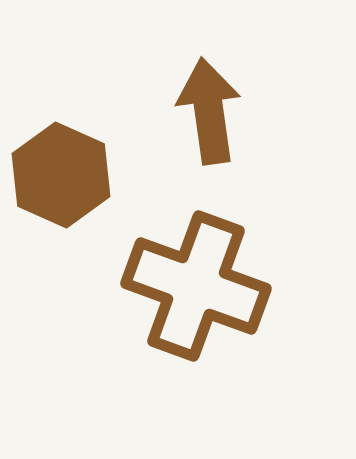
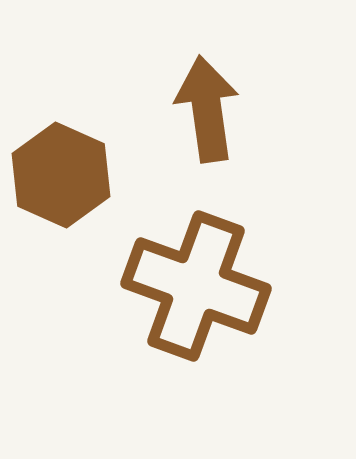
brown arrow: moved 2 px left, 2 px up
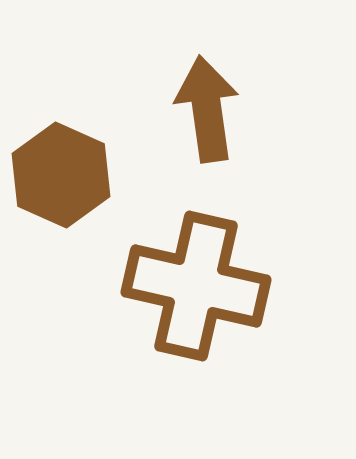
brown cross: rotated 7 degrees counterclockwise
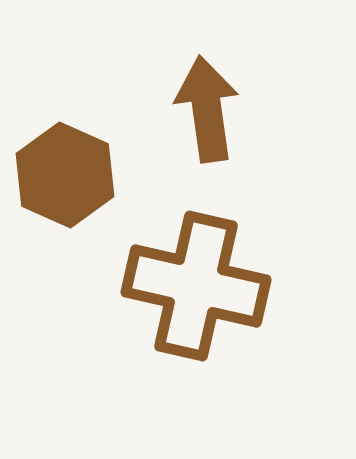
brown hexagon: moved 4 px right
